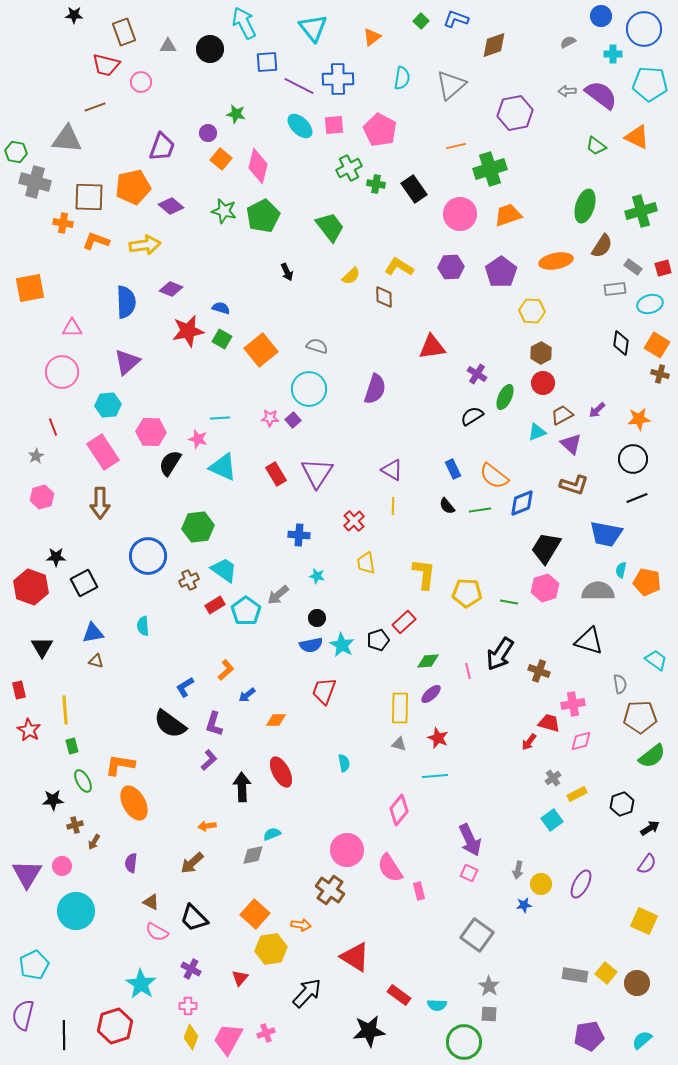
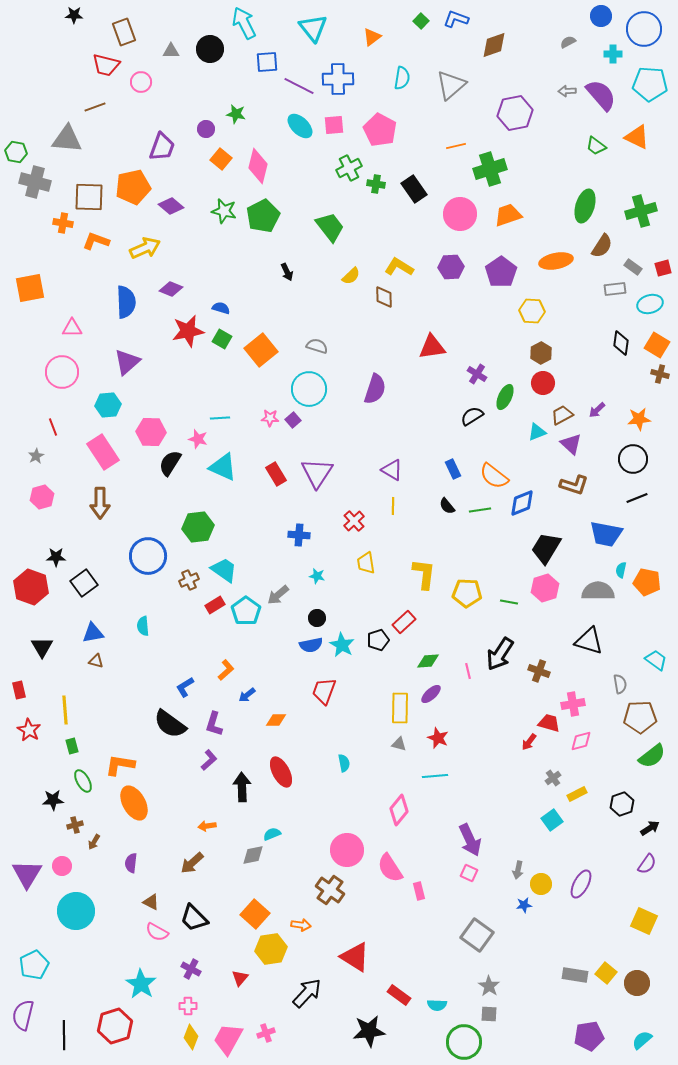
gray triangle at (168, 46): moved 3 px right, 5 px down
purple semicircle at (601, 95): rotated 12 degrees clockwise
purple circle at (208, 133): moved 2 px left, 4 px up
yellow arrow at (145, 245): moved 3 px down; rotated 16 degrees counterclockwise
black square at (84, 583): rotated 8 degrees counterclockwise
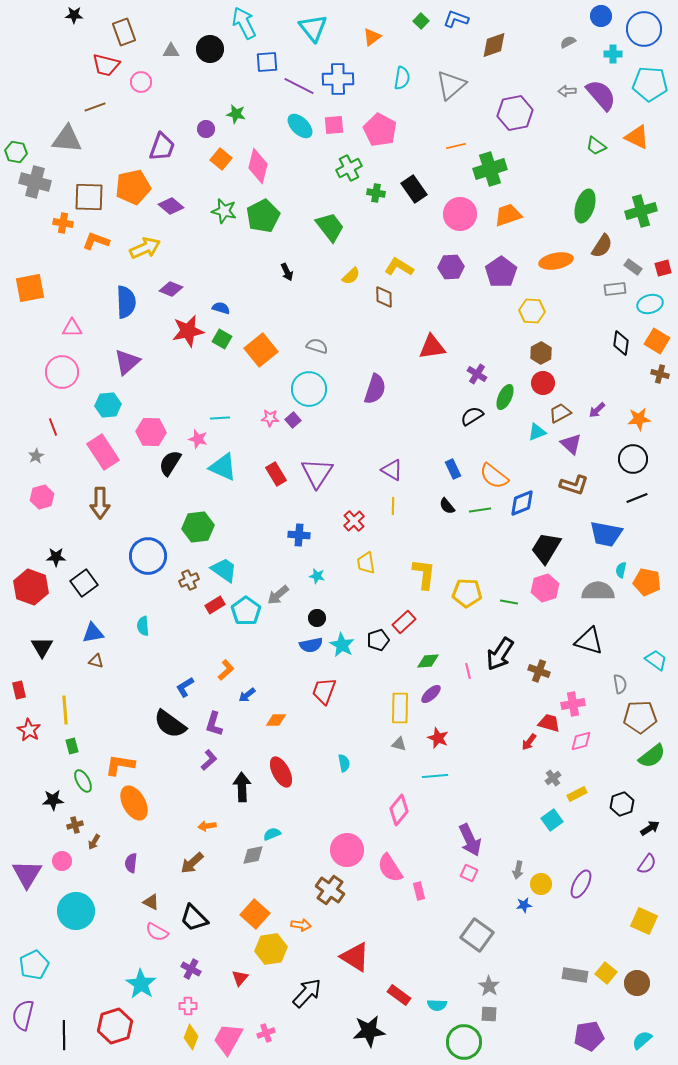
green cross at (376, 184): moved 9 px down
orange square at (657, 345): moved 4 px up
brown trapezoid at (562, 415): moved 2 px left, 2 px up
pink circle at (62, 866): moved 5 px up
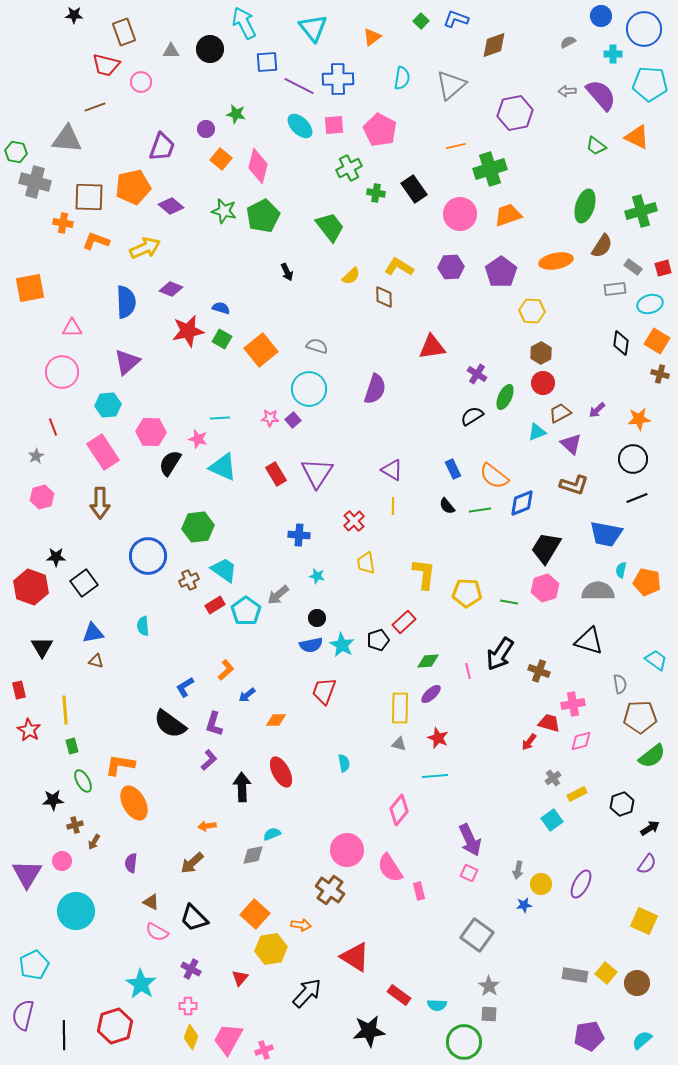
pink cross at (266, 1033): moved 2 px left, 17 px down
